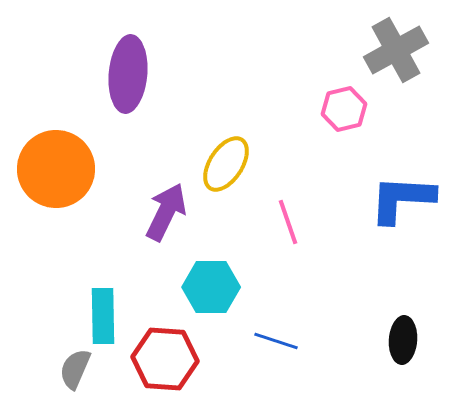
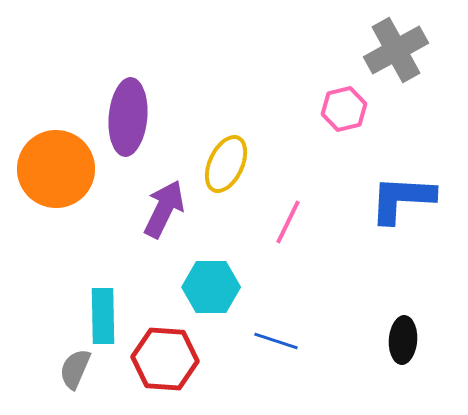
purple ellipse: moved 43 px down
yellow ellipse: rotated 8 degrees counterclockwise
purple arrow: moved 2 px left, 3 px up
pink line: rotated 45 degrees clockwise
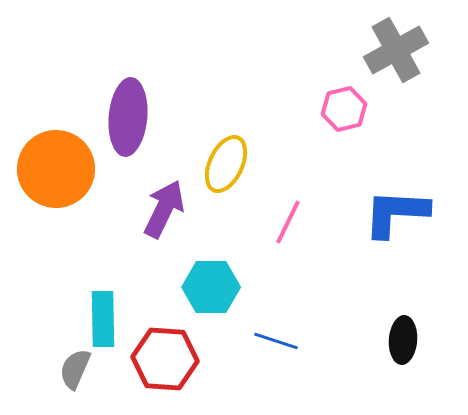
blue L-shape: moved 6 px left, 14 px down
cyan rectangle: moved 3 px down
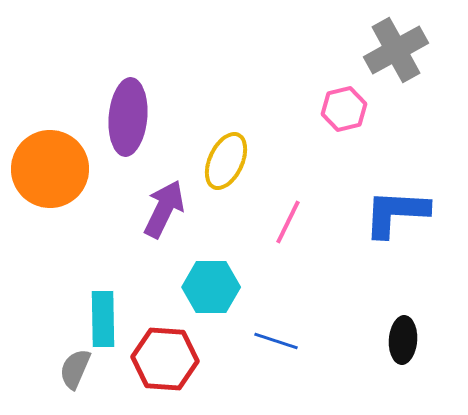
yellow ellipse: moved 3 px up
orange circle: moved 6 px left
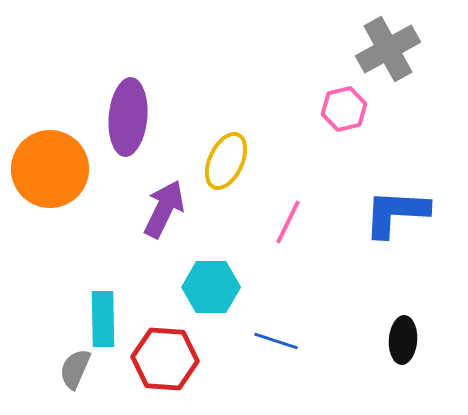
gray cross: moved 8 px left, 1 px up
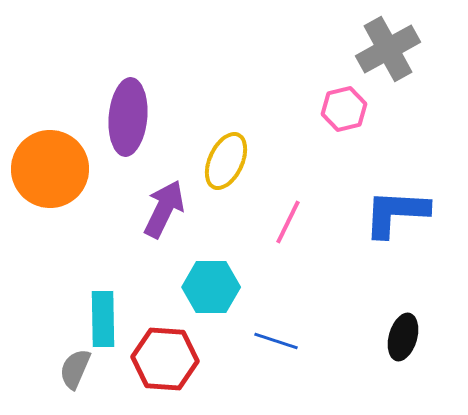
black ellipse: moved 3 px up; rotated 12 degrees clockwise
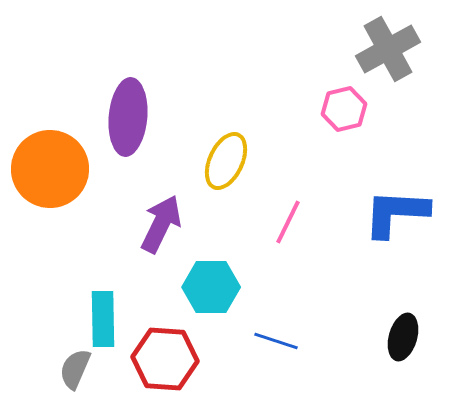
purple arrow: moved 3 px left, 15 px down
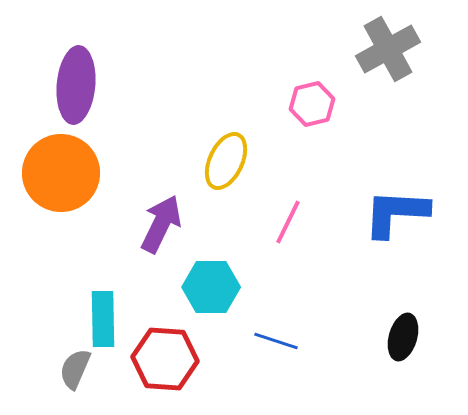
pink hexagon: moved 32 px left, 5 px up
purple ellipse: moved 52 px left, 32 px up
orange circle: moved 11 px right, 4 px down
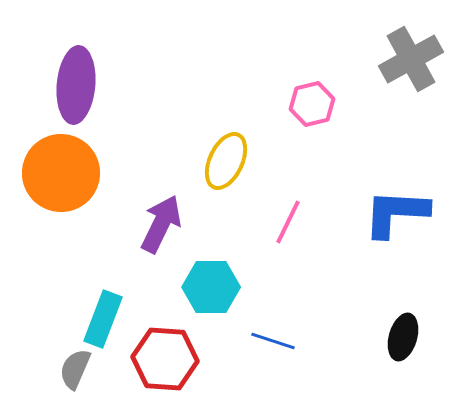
gray cross: moved 23 px right, 10 px down
cyan rectangle: rotated 22 degrees clockwise
blue line: moved 3 px left
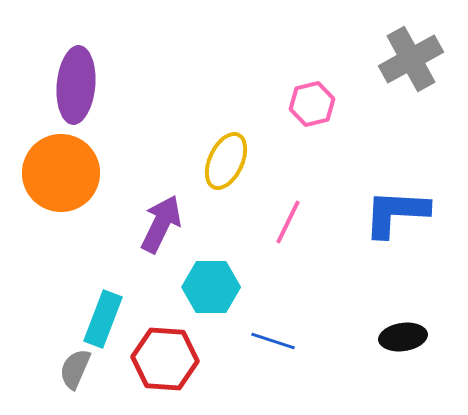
black ellipse: rotated 66 degrees clockwise
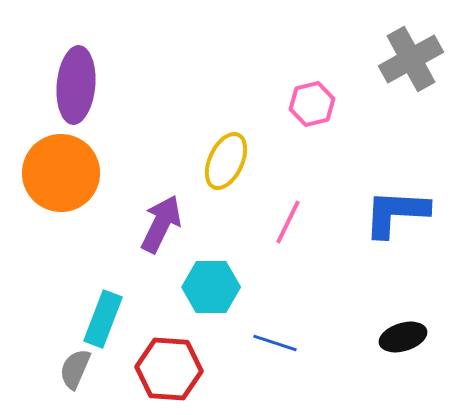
black ellipse: rotated 9 degrees counterclockwise
blue line: moved 2 px right, 2 px down
red hexagon: moved 4 px right, 10 px down
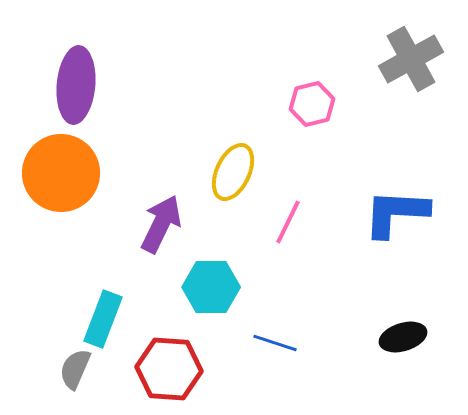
yellow ellipse: moved 7 px right, 11 px down
